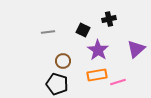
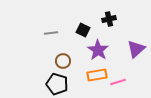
gray line: moved 3 px right, 1 px down
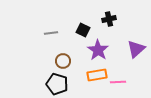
pink line: rotated 14 degrees clockwise
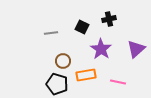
black square: moved 1 px left, 3 px up
purple star: moved 3 px right, 1 px up
orange rectangle: moved 11 px left
pink line: rotated 14 degrees clockwise
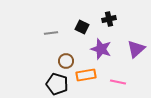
purple star: rotated 15 degrees counterclockwise
brown circle: moved 3 px right
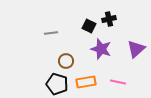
black square: moved 7 px right, 1 px up
orange rectangle: moved 7 px down
